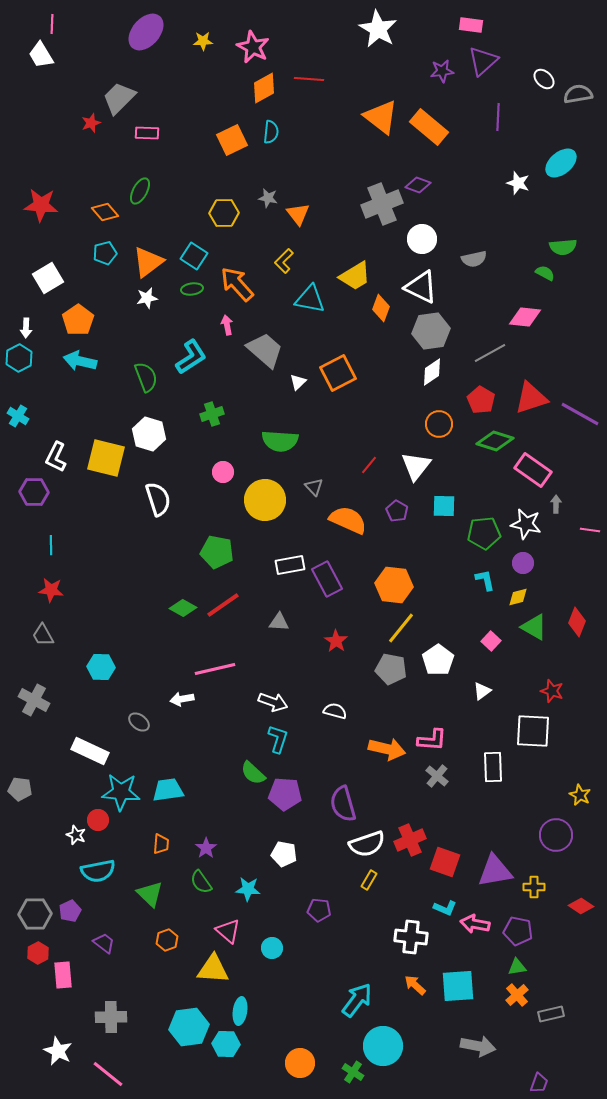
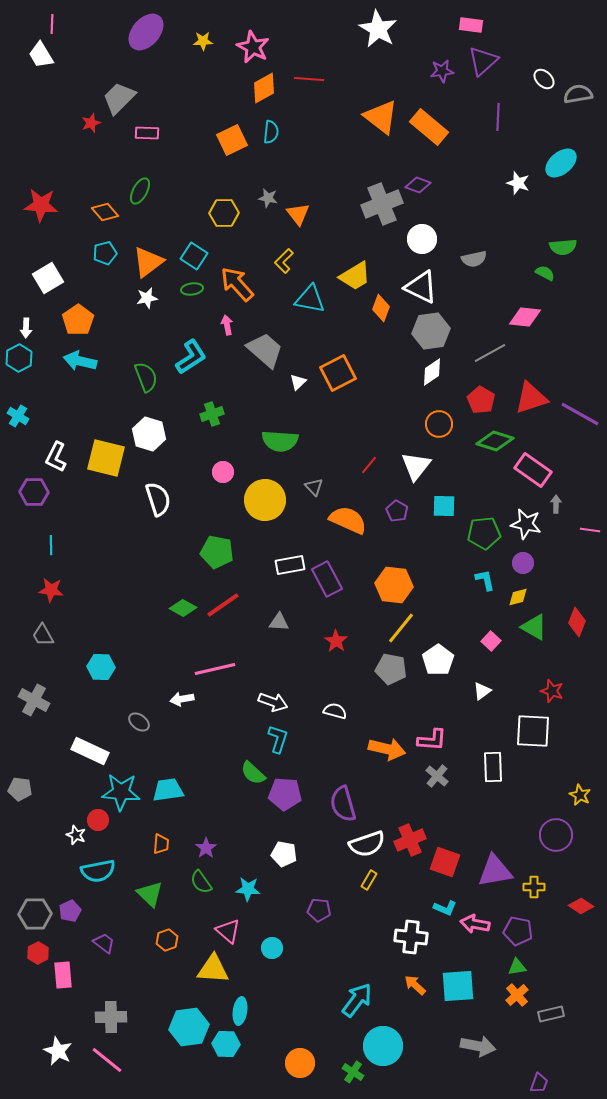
pink line at (108, 1074): moved 1 px left, 14 px up
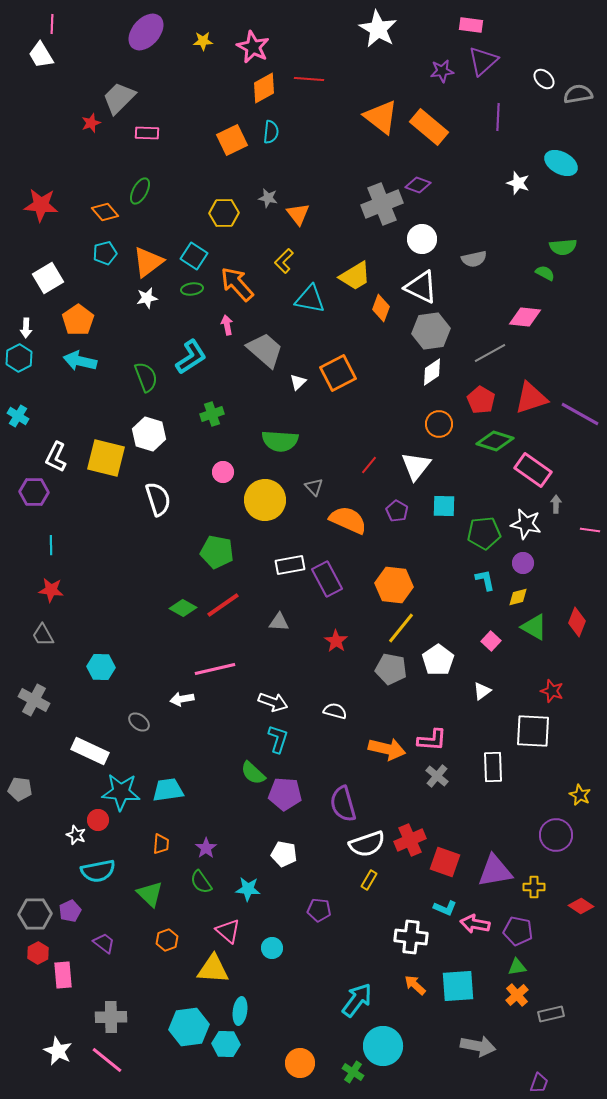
cyan ellipse at (561, 163): rotated 68 degrees clockwise
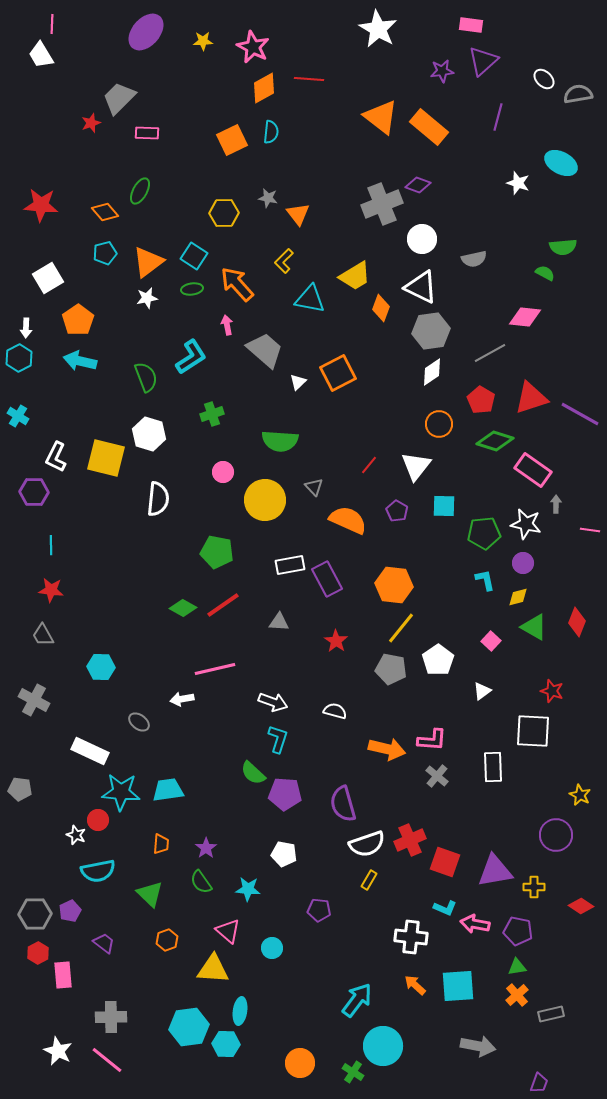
purple line at (498, 117): rotated 12 degrees clockwise
white semicircle at (158, 499): rotated 24 degrees clockwise
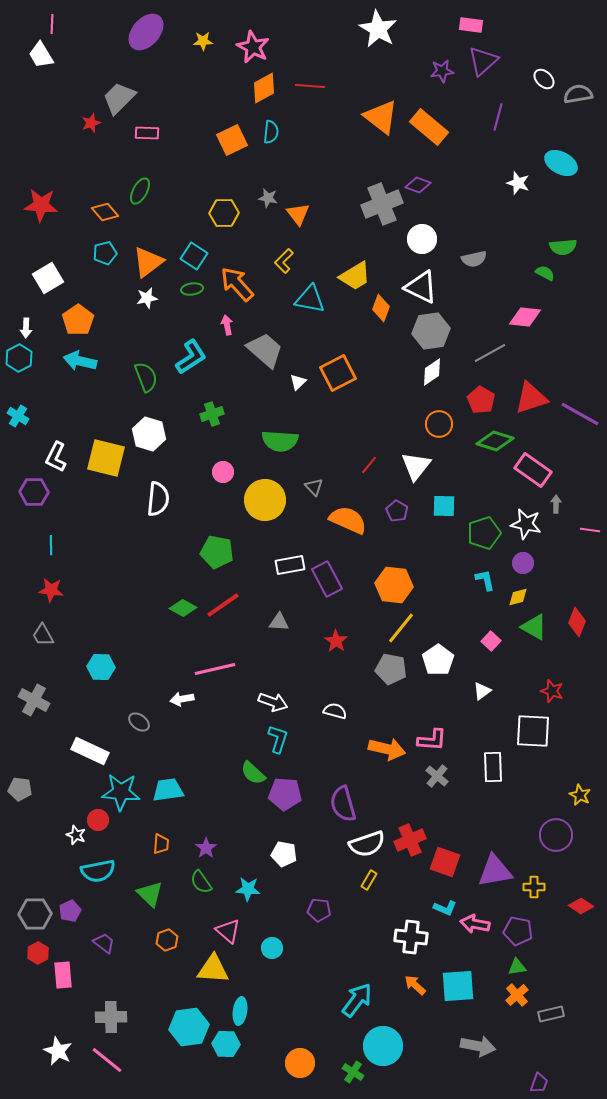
red line at (309, 79): moved 1 px right, 7 px down
green pentagon at (484, 533): rotated 12 degrees counterclockwise
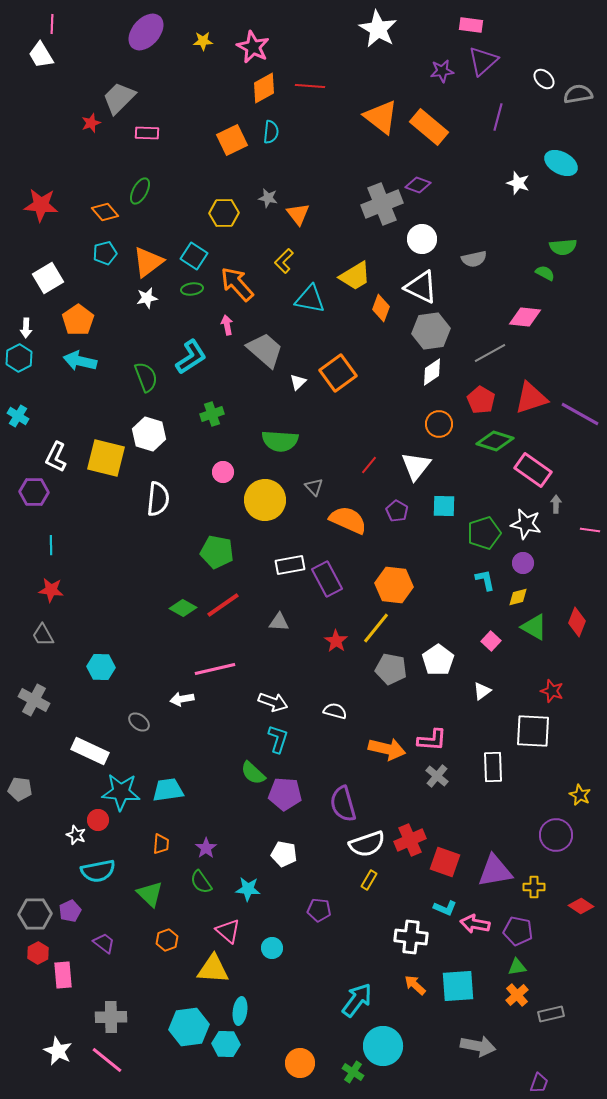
orange square at (338, 373): rotated 9 degrees counterclockwise
yellow line at (401, 628): moved 25 px left
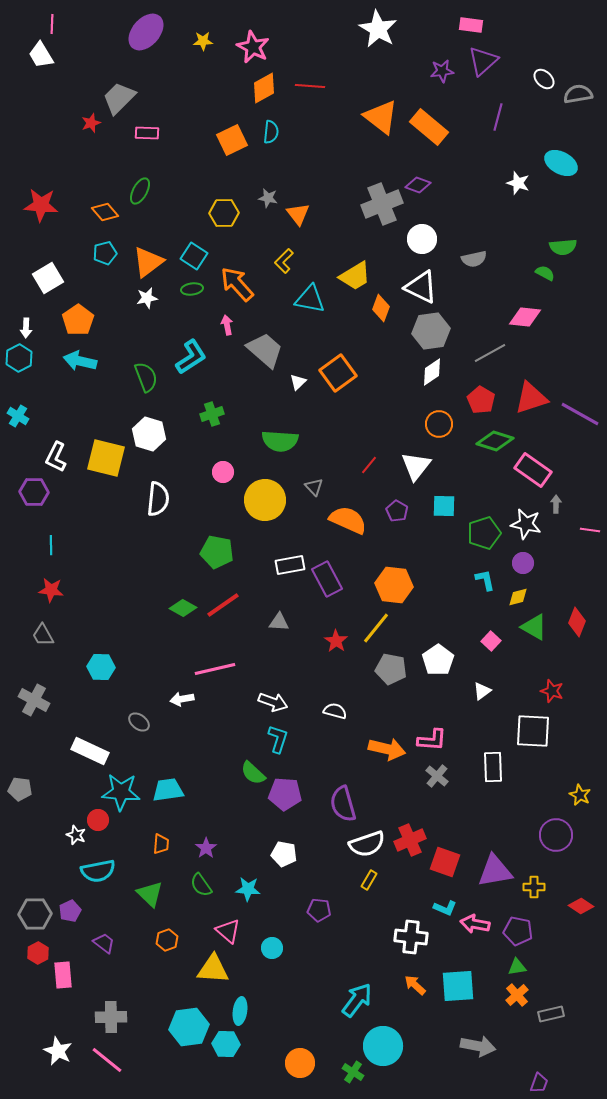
green semicircle at (201, 882): moved 3 px down
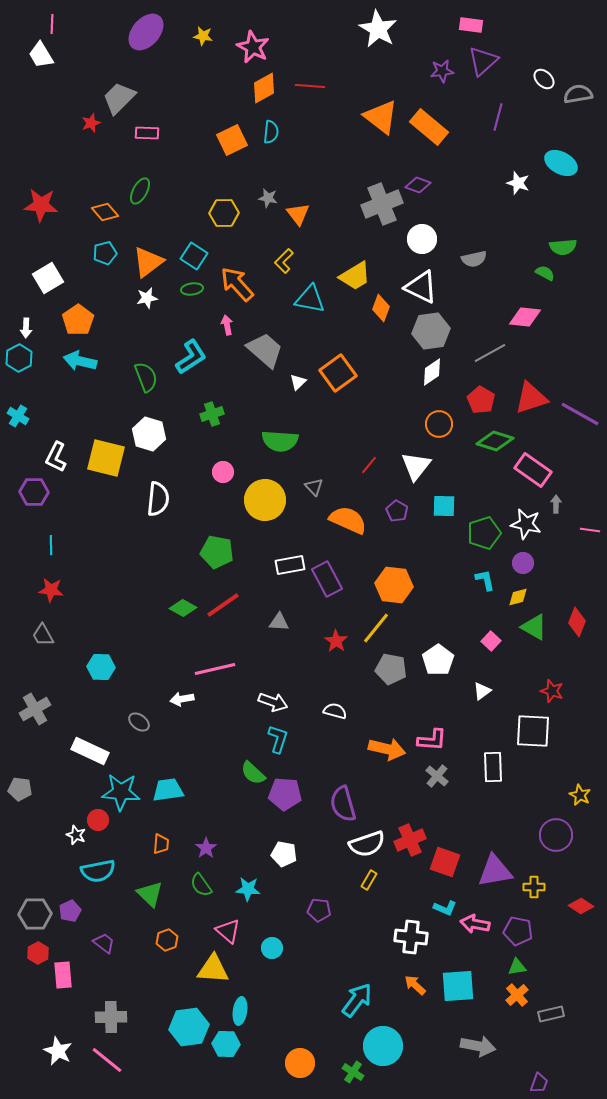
yellow star at (203, 41): moved 5 px up; rotated 12 degrees clockwise
gray cross at (34, 700): moved 1 px right, 9 px down; rotated 32 degrees clockwise
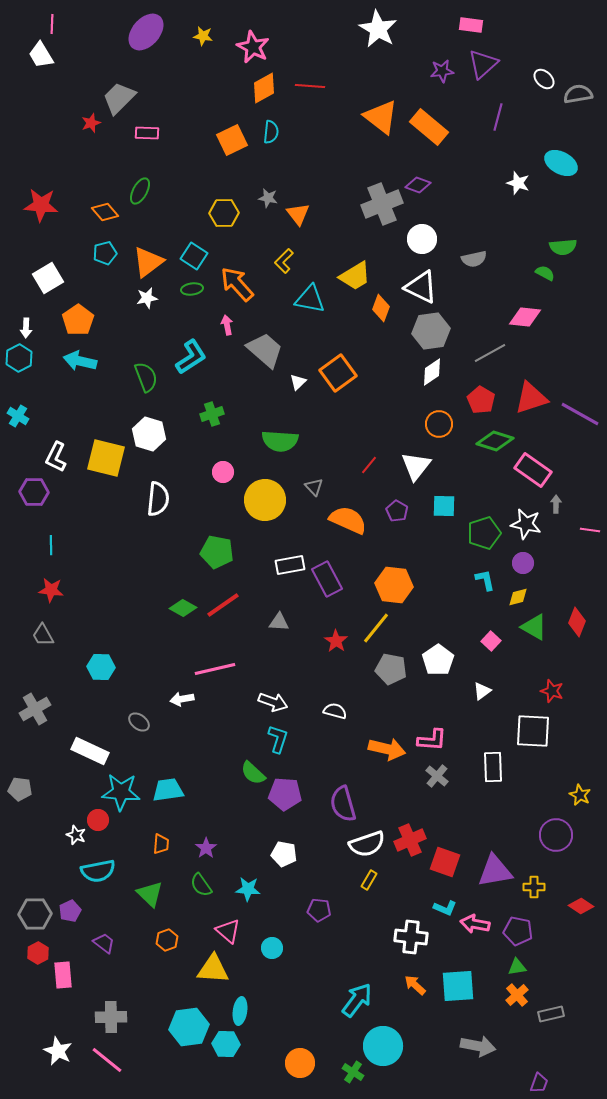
purple triangle at (483, 61): moved 3 px down
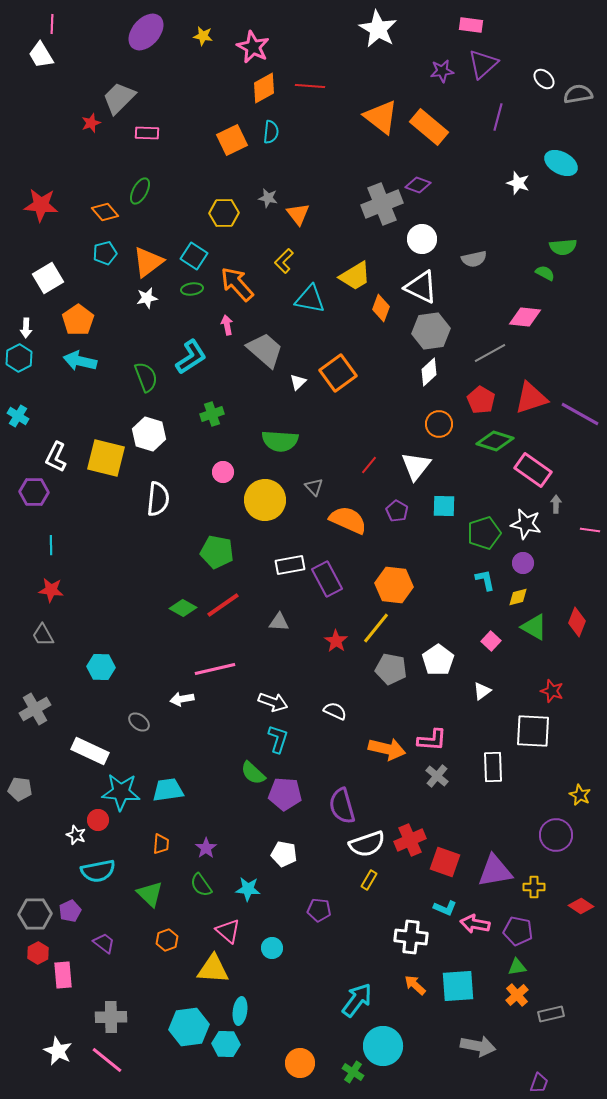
white diamond at (432, 372): moved 3 px left; rotated 8 degrees counterclockwise
white semicircle at (335, 711): rotated 10 degrees clockwise
purple semicircle at (343, 804): moved 1 px left, 2 px down
